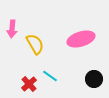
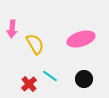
black circle: moved 10 px left
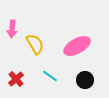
pink ellipse: moved 4 px left, 7 px down; rotated 12 degrees counterclockwise
black circle: moved 1 px right, 1 px down
red cross: moved 13 px left, 5 px up
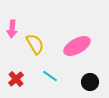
black circle: moved 5 px right, 2 px down
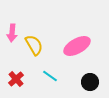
pink arrow: moved 4 px down
yellow semicircle: moved 1 px left, 1 px down
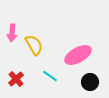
pink ellipse: moved 1 px right, 9 px down
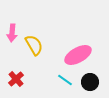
cyan line: moved 15 px right, 4 px down
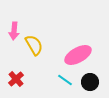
pink arrow: moved 2 px right, 2 px up
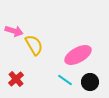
pink arrow: rotated 78 degrees counterclockwise
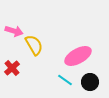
pink ellipse: moved 1 px down
red cross: moved 4 px left, 11 px up
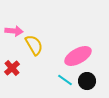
pink arrow: rotated 12 degrees counterclockwise
black circle: moved 3 px left, 1 px up
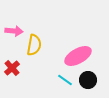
yellow semicircle: rotated 40 degrees clockwise
black circle: moved 1 px right, 1 px up
